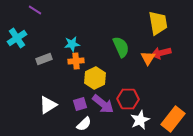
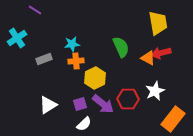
orange triangle: rotated 35 degrees counterclockwise
white star: moved 15 px right, 29 px up
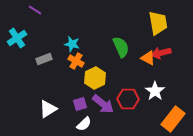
cyan star: rotated 21 degrees clockwise
orange cross: rotated 35 degrees clockwise
white star: rotated 12 degrees counterclockwise
white triangle: moved 4 px down
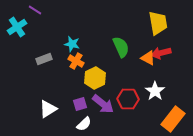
cyan cross: moved 11 px up
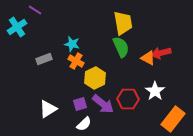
yellow trapezoid: moved 35 px left
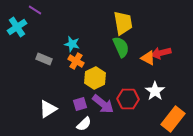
gray rectangle: rotated 42 degrees clockwise
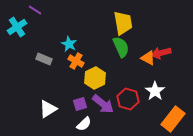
cyan star: moved 3 px left; rotated 14 degrees clockwise
red hexagon: rotated 15 degrees clockwise
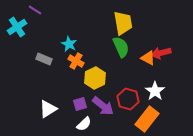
purple arrow: moved 2 px down
orange rectangle: moved 26 px left
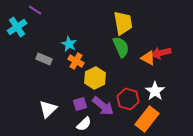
white triangle: rotated 12 degrees counterclockwise
